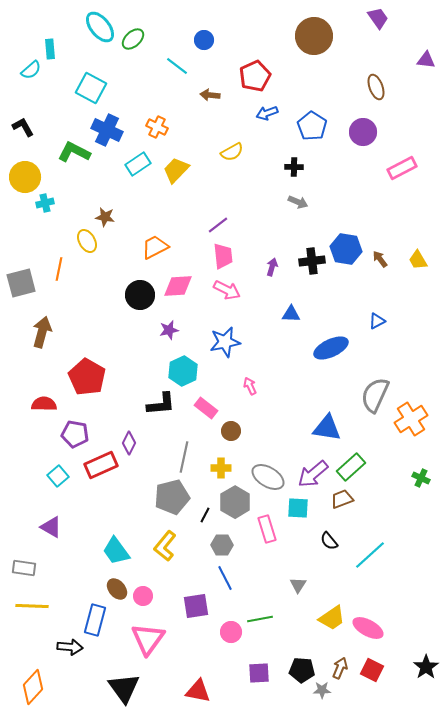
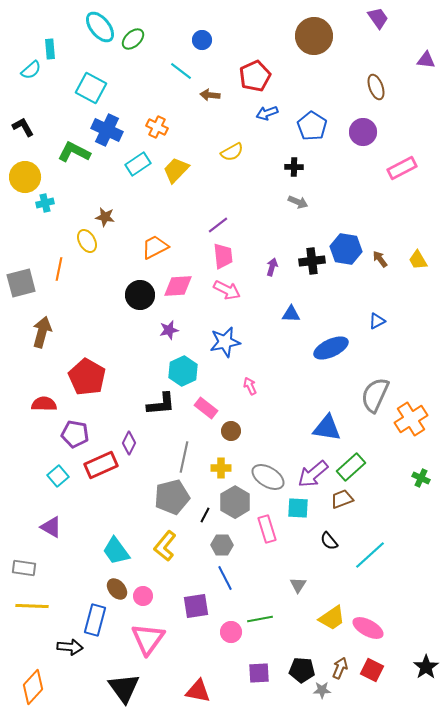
blue circle at (204, 40): moved 2 px left
cyan line at (177, 66): moved 4 px right, 5 px down
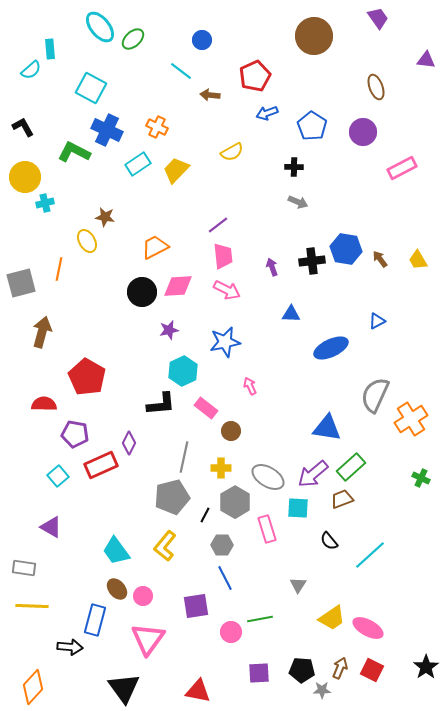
purple arrow at (272, 267): rotated 36 degrees counterclockwise
black circle at (140, 295): moved 2 px right, 3 px up
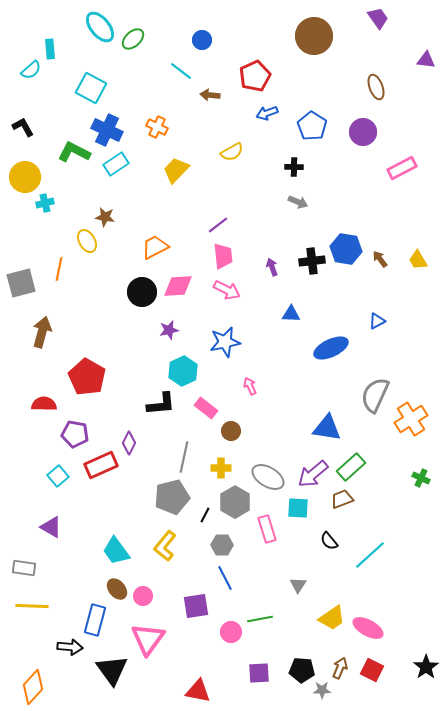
cyan rectangle at (138, 164): moved 22 px left
black triangle at (124, 688): moved 12 px left, 18 px up
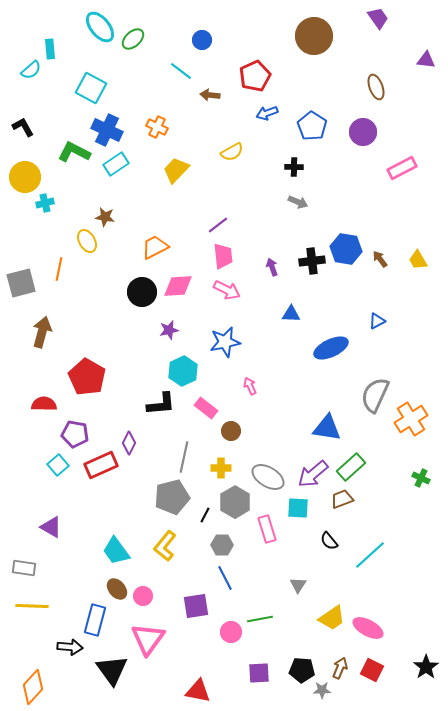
cyan square at (58, 476): moved 11 px up
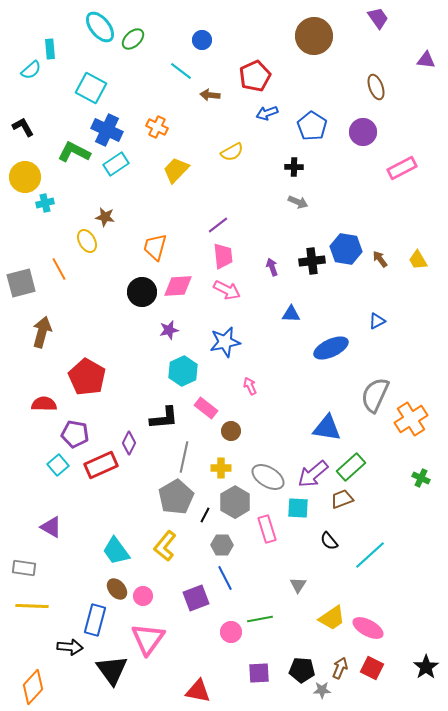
orange trapezoid at (155, 247): rotated 48 degrees counterclockwise
orange line at (59, 269): rotated 40 degrees counterclockwise
black L-shape at (161, 404): moved 3 px right, 14 px down
gray pentagon at (172, 497): moved 4 px right; rotated 16 degrees counterclockwise
purple square at (196, 606): moved 8 px up; rotated 12 degrees counterclockwise
red square at (372, 670): moved 2 px up
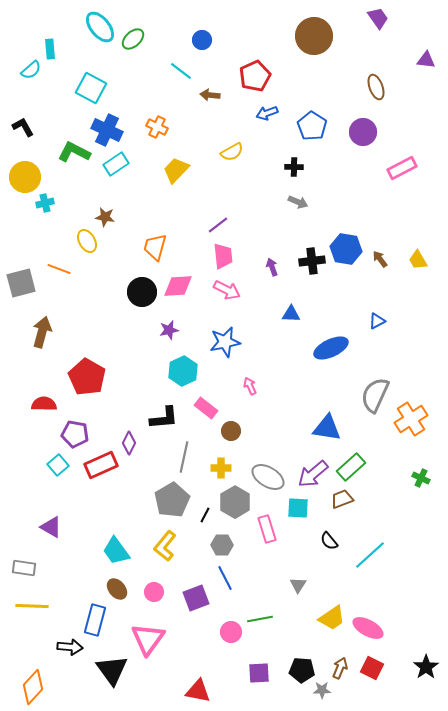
orange line at (59, 269): rotated 40 degrees counterclockwise
gray pentagon at (176, 497): moved 4 px left, 3 px down
pink circle at (143, 596): moved 11 px right, 4 px up
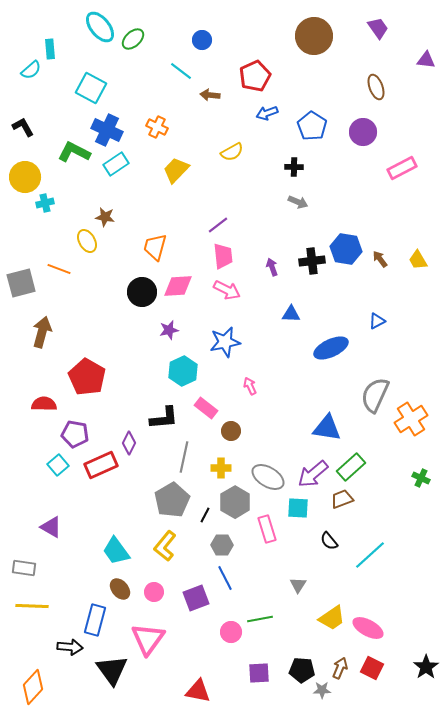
purple trapezoid at (378, 18): moved 10 px down
brown ellipse at (117, 589): moved 3 px right
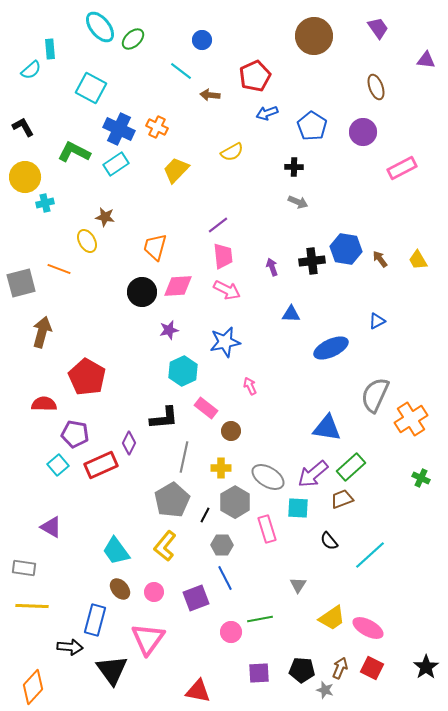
blue cross at (107, 130): moved 12 px right, 1 px up
gray star at (322, 690): moved 3 px right; rotated 18 degrees clockwise
